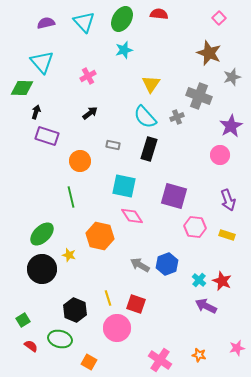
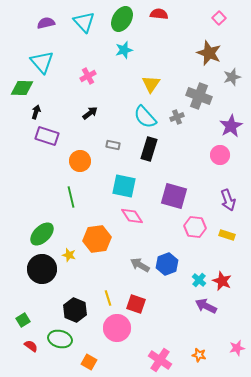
orange hexagon at (100, 236): moved 3 px left, 3 px down; rotated 20 degrees counterclockwise
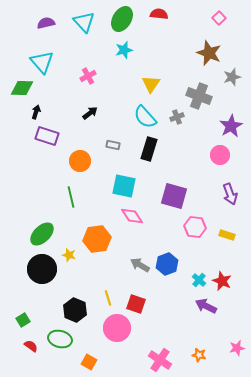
purple arrow at (228, 200): moved 2 px right, 6 px up
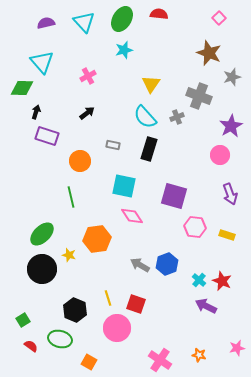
black arrow at (90, 113): moved 3 px left
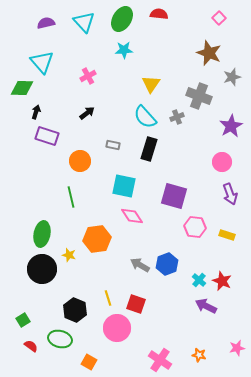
cyan star at (124, 50): rotated 12 degrees clockwise
pink circle at (220, 155): moved 2 px right, 7 px down
green ellipse at (42, 234): rotated 35 degrees counterclockwise
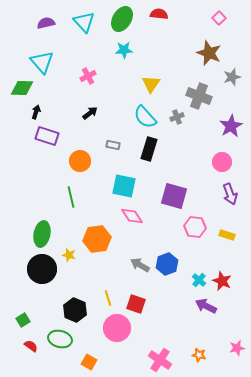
black arrow at (87, 113): moved 3 px right
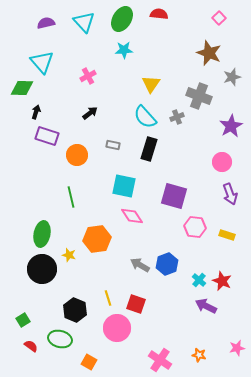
orange circle at (80, 161): moved 3 px left, 6 px up
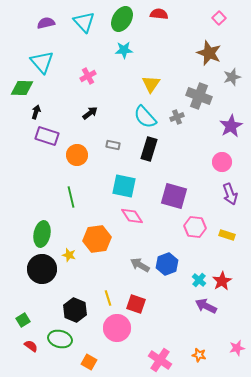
red star at (222, 281): rotated 18 degrees clockwise
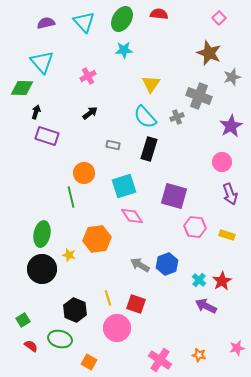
orange circle at (77, 155): moved 7 px right, 18 px down
cyan square at (124, 186): rotated 30 degrees counterclockwise
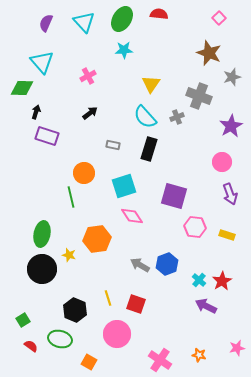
purple semicircle at (46, 23): rotated 54 degrees counterclockwise
pink circle at (117, 328): moved 6 px down
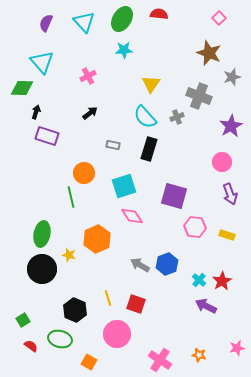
orange hexagon at (97, 239): rotated 16 degrees counterclockwise
